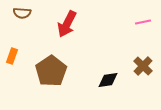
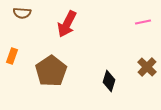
brown cross: moved 4 px right, 1 px down
black diamond: moved 1 px right, 1 px down; rotated 65 degrees counterclockwise
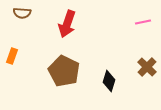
red arrow: rotated 8 degrees counterclockwise
brown pentagon: moved 13 px right; rotated 12 degrees counterclockwise
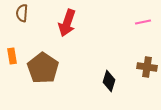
brown semicircle: rotated 90 degrees clockwise
red arrow: moved 1 px up
orange rectangle: rotated 28 degrees counterclockwise
brown cross: rotated 36 degrees counterclockwise
brown pentagon: moved 21 px left, 3 px up; rotated 8 degrees clockwise
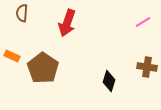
pink line: rotated 21 degrees counterclockwise
orange rectangle: rotated 56 degrees counterclockwise
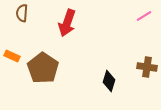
pink line: moved 1 px right, 6 px up
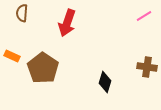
black diamond: moved 4 px left, 1 px down
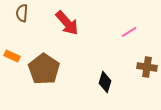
pink line: moved 15 px left, 16 px down
red arrow: rotated 60 degrees counterclockwise
brown pentagon: moved 1 px right, 1 px down
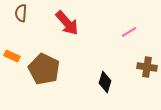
brown semicircle: moved 1 px left
brown pentagon: rotated 8 degrees counterclockwise
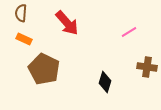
orange rectangle: moved 12 px right, 17 px up
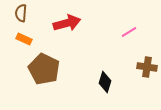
red arrow: rotated 64 degrees counterclockwise
